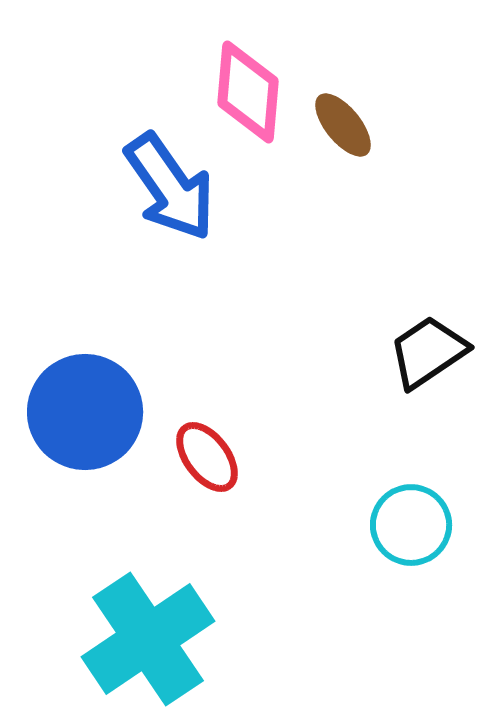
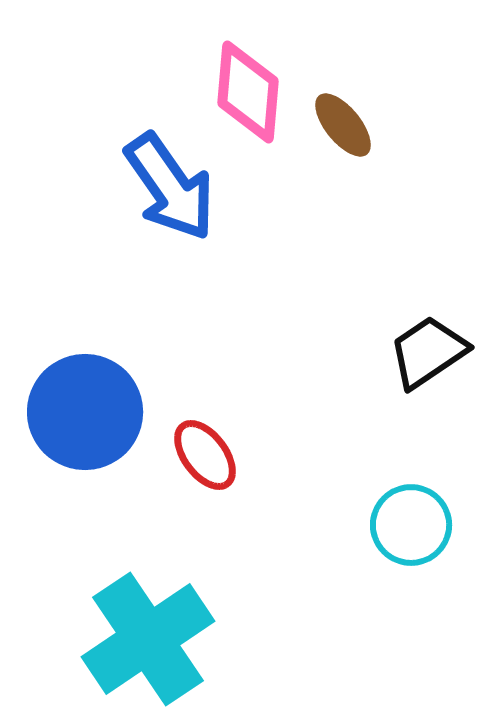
red ellipse: moved 2 px left, 2 px up
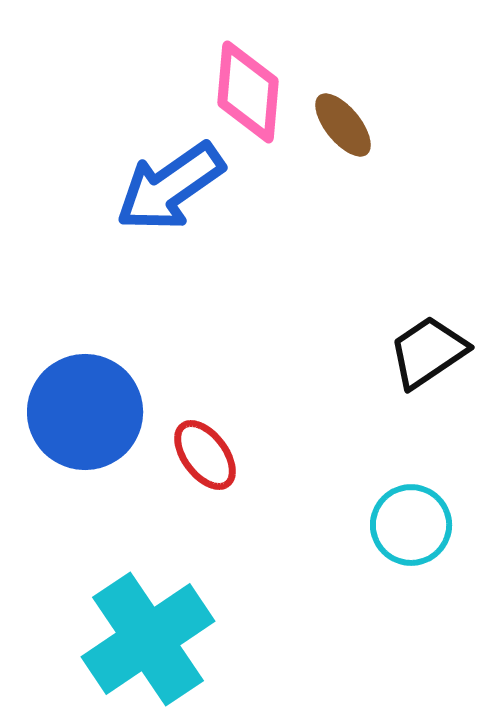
blue arrow: rotated 90 degrees clockwise
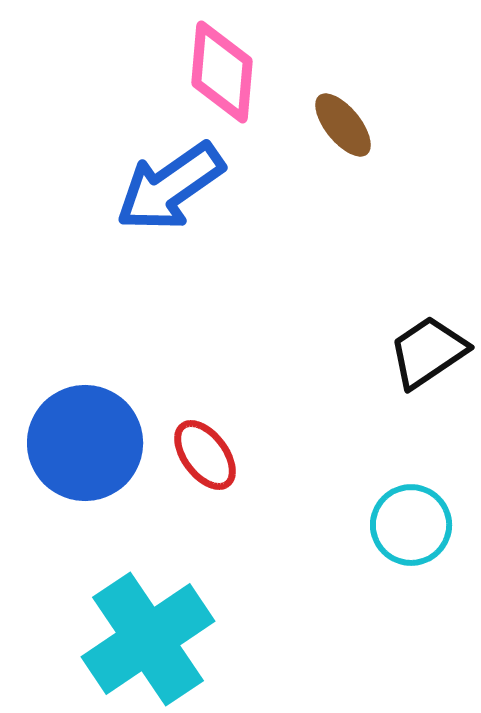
pink diamond: moved 26 px left, 20 px up
blue circle: moved 31 px down
